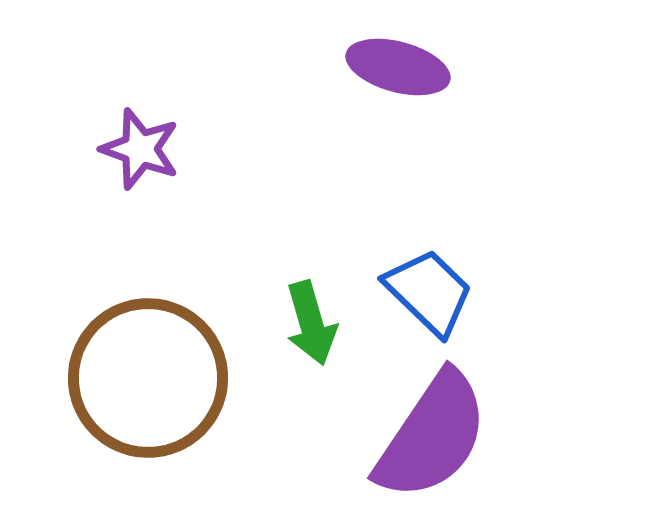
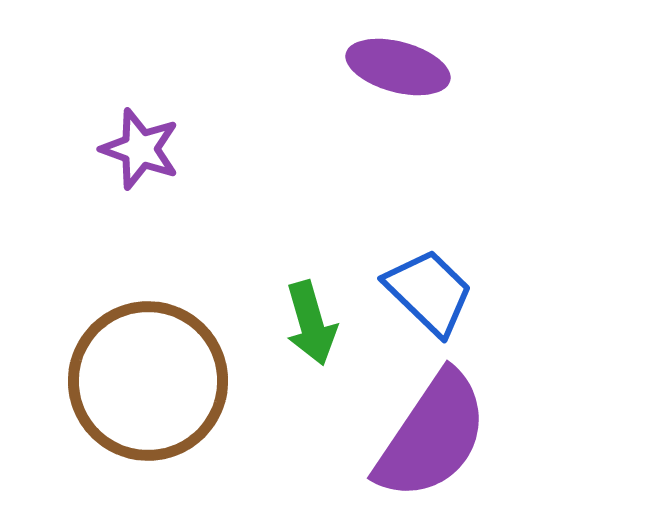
brown circle: moved 3 px down
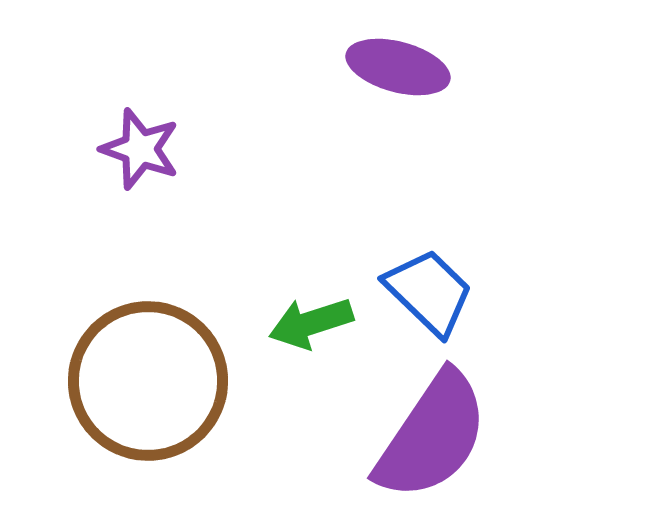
green arrow: rotated 88 degrees clockwise
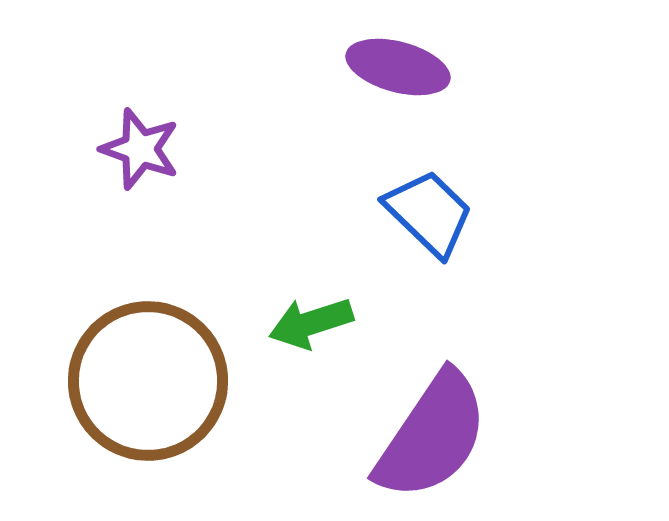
blue trapezoid: moved 79 px up
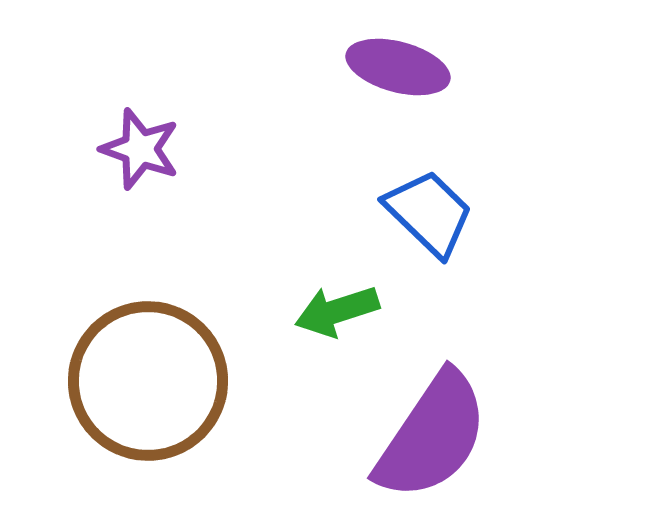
green arrow: moved 26 px right, 12 px up
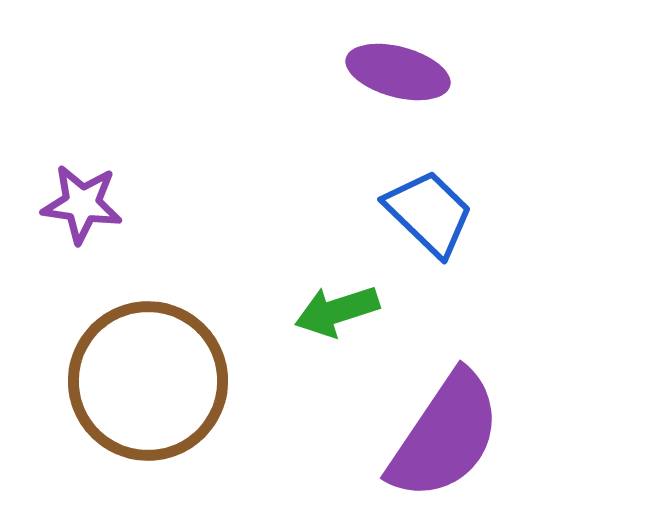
purple ellipse: moved 5 px down
purple star: moved 58 px left, 55 px down; rotated 12 degrees counterclockwise
purple semicircle: moved 13 px right
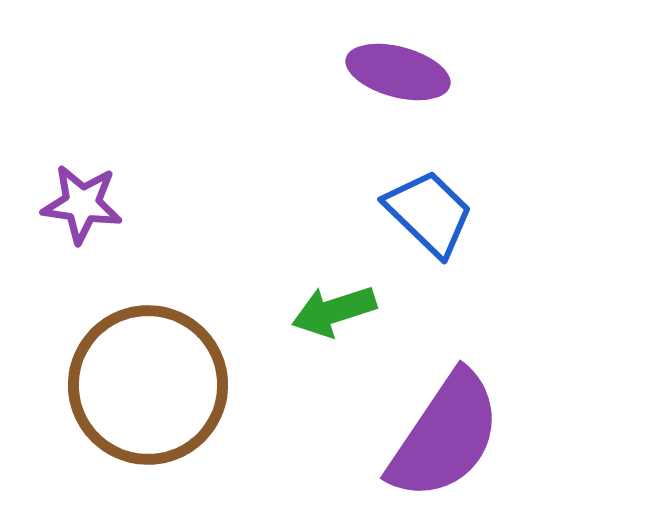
green arrow: moved 3 px left
brown circle: moved 4 px down
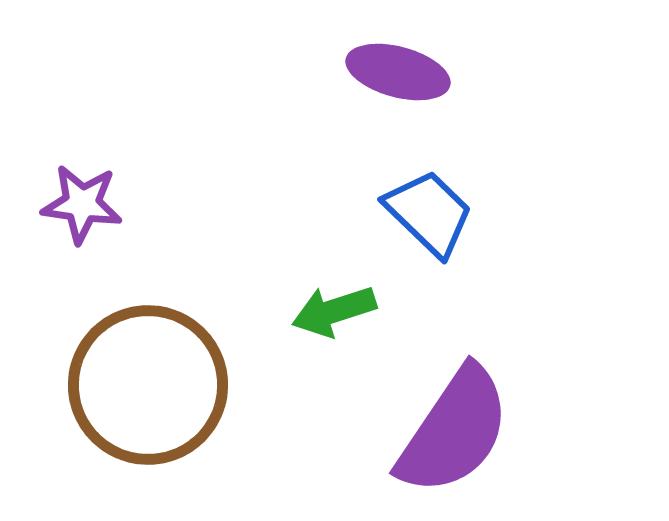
purple semicircle: moved 9 px right, 5 px up
